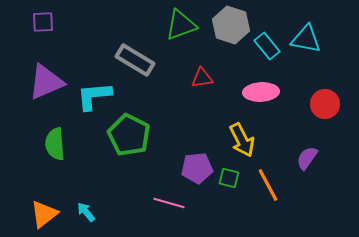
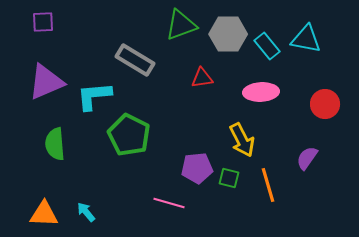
gray hexagon: moved 3 px left, 9 px down; rotated 18 degrees counterclockwise
orange line: rotated 12 degrees clockwise
orange triangle: rotated 40 degrees clockwise
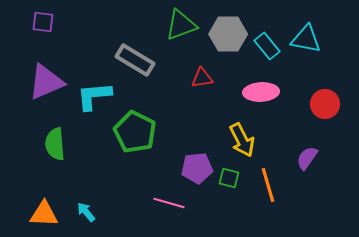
purple square: rotated 10 degrees clockwise
green pentagon: moved 6 px right, 3 px up
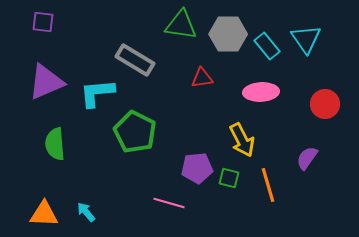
green triangle: rotated 28 degrees clockwise
cyan triangle: rotated 44 degrees clockwise
cyan L-shape: moved 3 px right, 3 px up
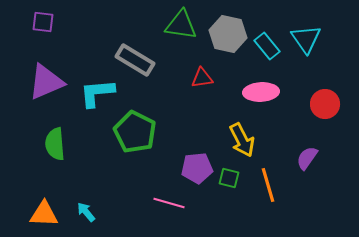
gray hexagon: rotated 12 degrees clockwise
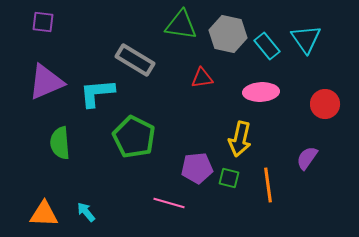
green pentagon: moved 1 px left, 5 px down
yellow arrow: moved 2 px left, 1 px up; rotated 40 degrees clockwise
green semicircle: moved 5 px right, 1 px up
orange line: rotated 8 degrees clockwise
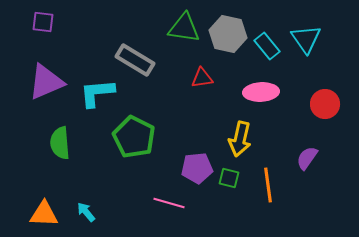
green triangle: moved 3 px right, 3 px down
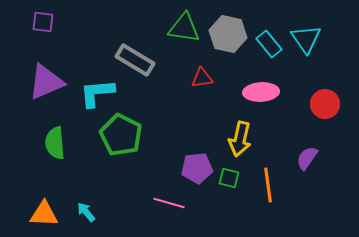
cyan rectangle: moved 2 px right, 2 px up
green pentagon: moved 13 px left, 2 px up
green semicircle: moved 5 px left
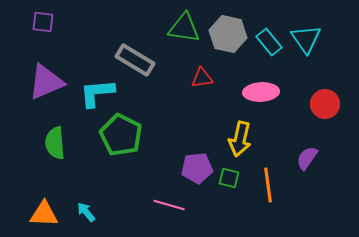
cyan rectangle: moved 2 px up
pink line: moved 2 px down
